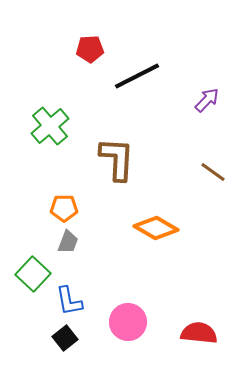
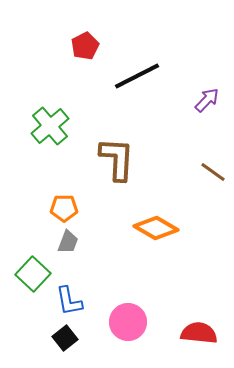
red pentagon: moved 5 px left, 3 px up; rotated 24 degrees counterclockwise
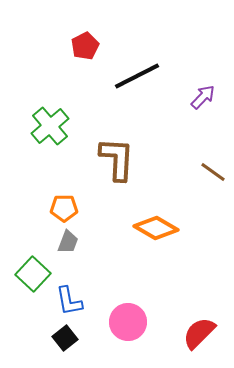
purple arrow: moved 4 px left, 3 px up
red semicircle: rotated 51 degrees counterclockwise
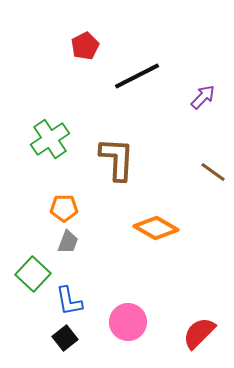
green cross: moved 13 px down; rotated 6 degrees clockwise
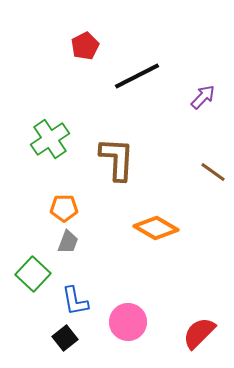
blue L-shape: moved 6 px right
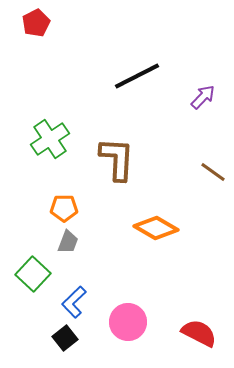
red pentagon: moved 49 px left, 23 px up
blue L-shape: moved 1 px left, 1 px down; rotated 56 degrees clockwise
red semicircle: rotated 72 degrees clockwise
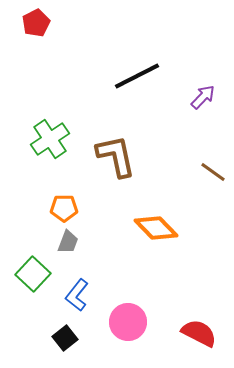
brown L-shape: moved 1 px left, 3 px up; rotated 15 degrees counterclockwise
orange diamond: rotated 15 degrees clockwise
blue L-shape: moved 3 px right, 7 px up; rotated 8 degrees counterclockwise
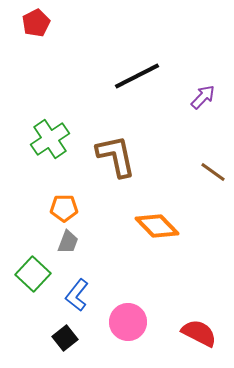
orange diamond: moved 1 px right, 2 px up
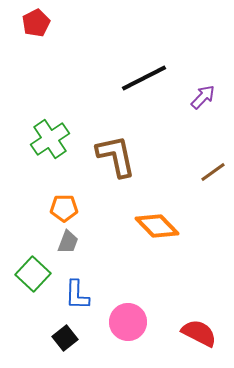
black line: moved 7 px right, 2 px down
brown line: rotated 72 degrees counterclockwise
blue L-shape: rotated 36 degrees counterclockwise
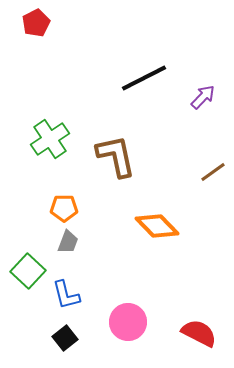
green square: moved 5 px left, 3 px up
blue L-shape: moved 11 px left; rotated 16 degrees counterclockwise
